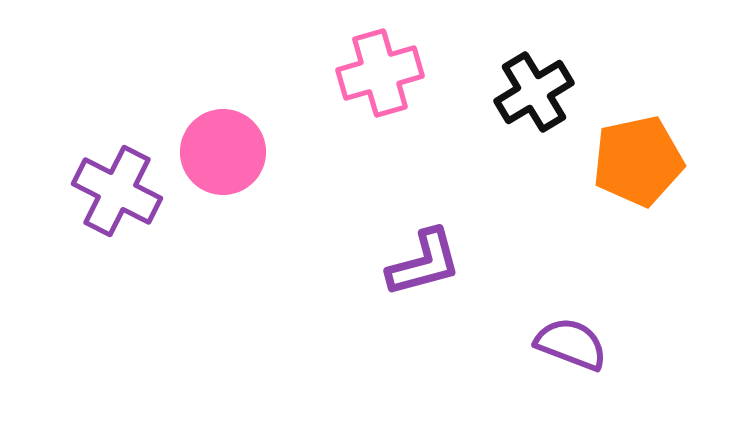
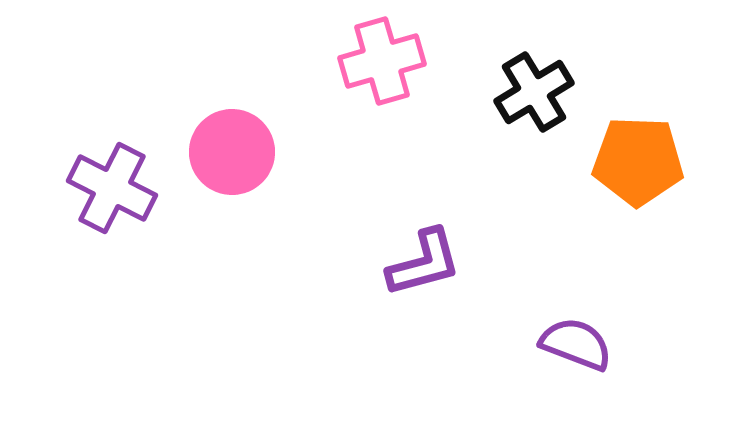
pink cross: moved 2 px right, 12 px up
pink circle: moved 9 px right
orange pentagon: rotated 14 degrees clockwise
purple cross: moved 5 px left, 3 px up
purple semicircle: moved 5 px right
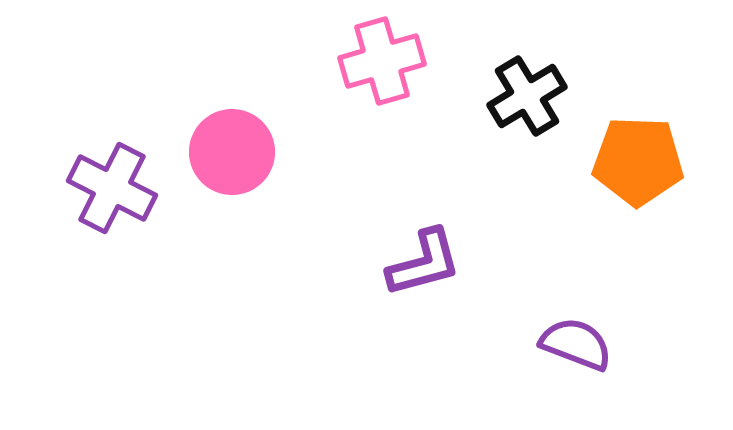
black cross: moved 7 px left, 4 px down
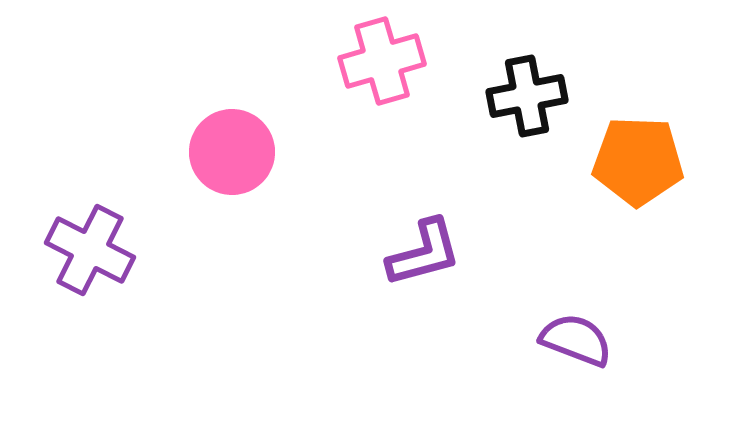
black cross: rotated 20 degrees clockwise
purple cross: moved 22 px left, 62 px down
purple L-shape: moved 10 px up
purple semicircle: moved 4 px up
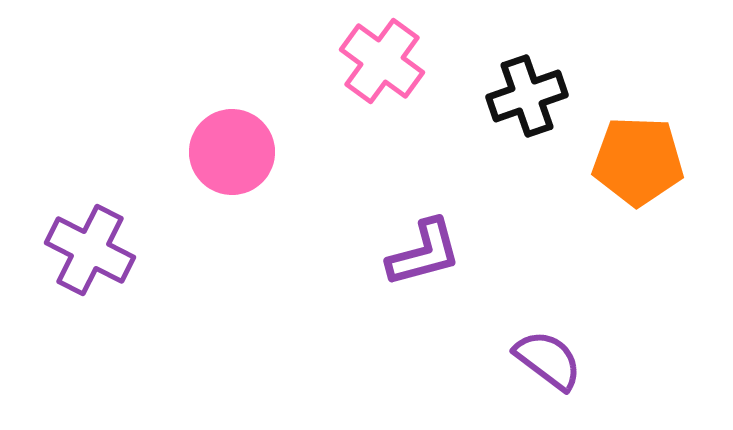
pink cross: rotated 38 degrees counterclockwise
black cross: rotated 8 degrees counterclockwise
purple semicircle: moved 28 px left, 20 px down; rotated 16 degrees clockwise
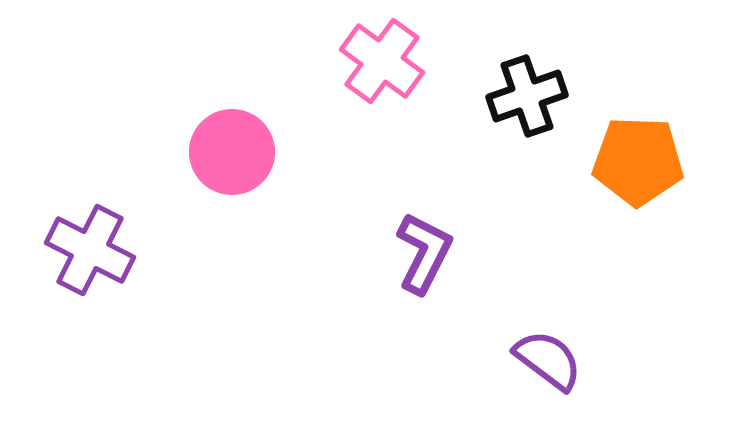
purple L-shape: rotated 48 degrees counterclockwise
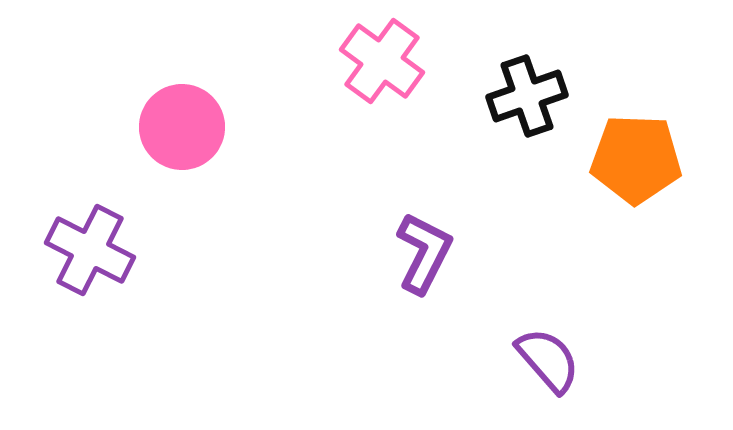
pink circle: moved 50 px left, 25 px up
orange pentagon: moved 2 px left, 2 px up
purple semicircle: rotated 12 degrees clockwise
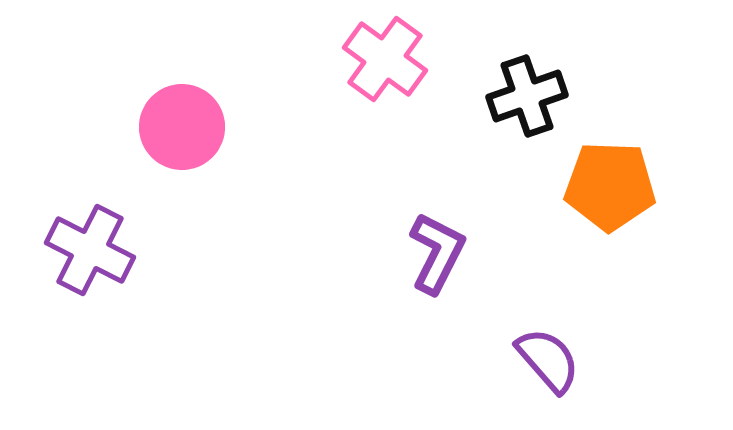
pink cross: moved 3 px right, 2 px up
orange pentagon: moved 26 px left, 27 px down
purple L-shape: moved 13 px right
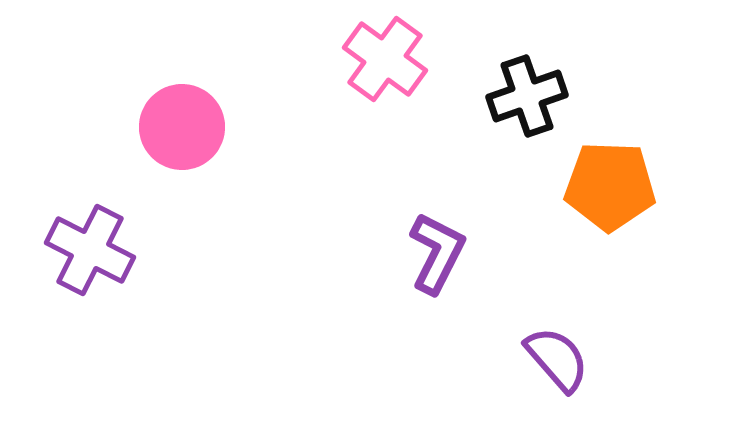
purple semicircle: moved 9 px right, 1 px up
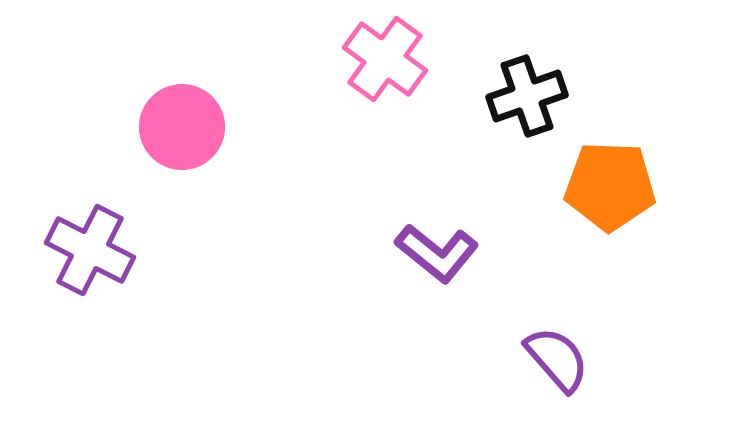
purple L-shape: rotated 102 degrees clockwise
